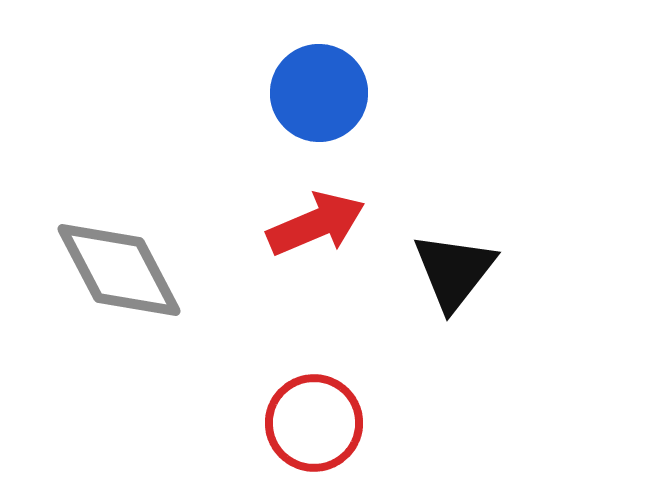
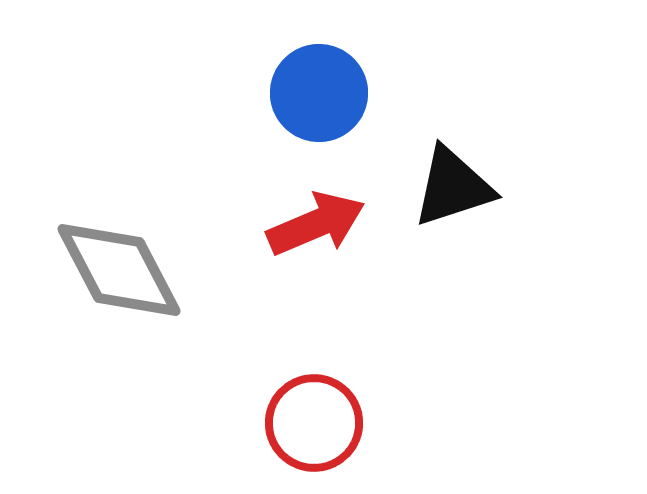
black triangle: moved 1 px left, 84 px up; rotated 34 degrees clockwise
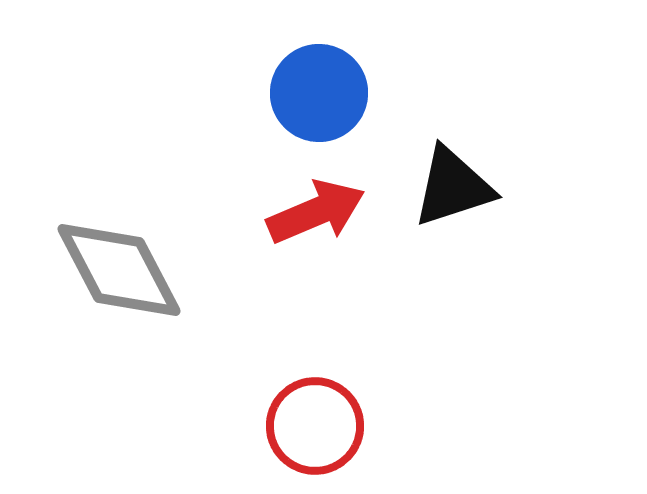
red arrow: moved 12 px up
red circle: moved 1 px right, 3 px down
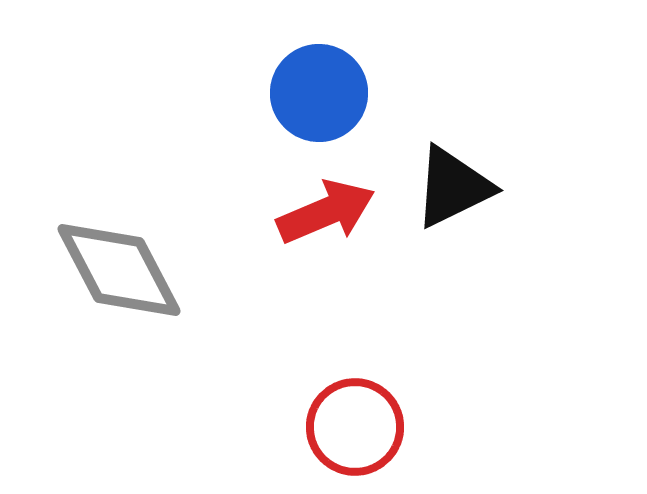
black triangle: rotated 8 degrees counterclockwise
red arrow: moved 10 px right
red circle: moved 40 px right, 1 px down
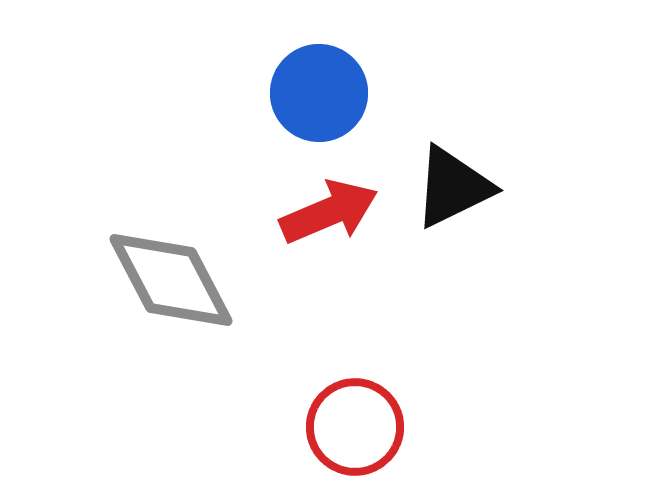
red arrow: moved 3 px right
gray diamond: moved 52 px right, 10 px down
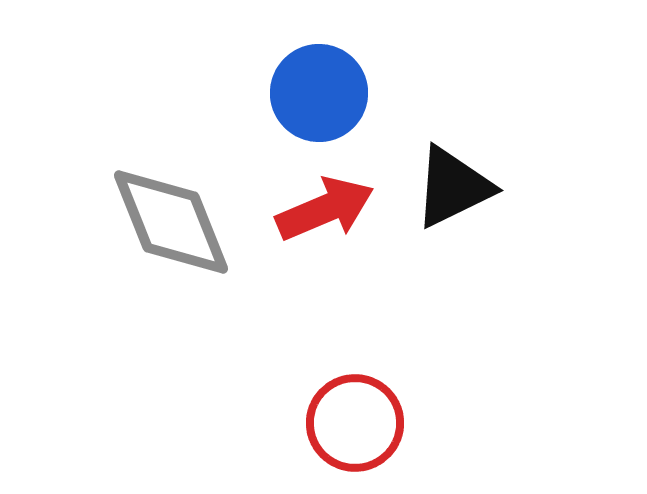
red arrow: moved 4 px left, 3 px up
gray diamond: moved 58 px up; rotated 6 degrees clockwise
red circle: moved 4 px up
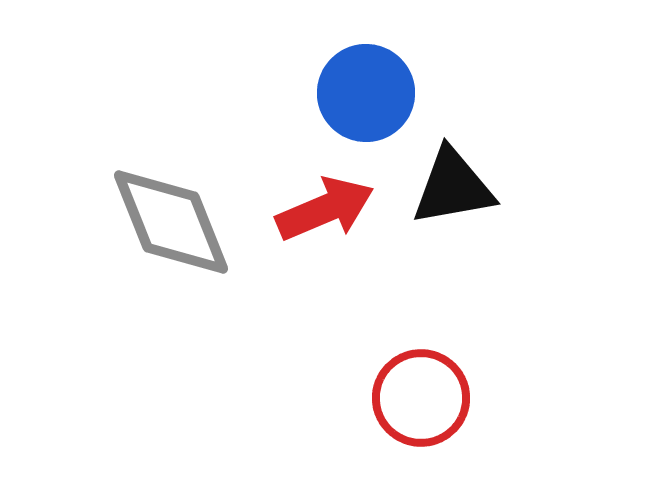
blue circle: moved 47 px right
black triangle: rotated 16 degrees clockwise
red circle: moved 66 px right, 25 px up
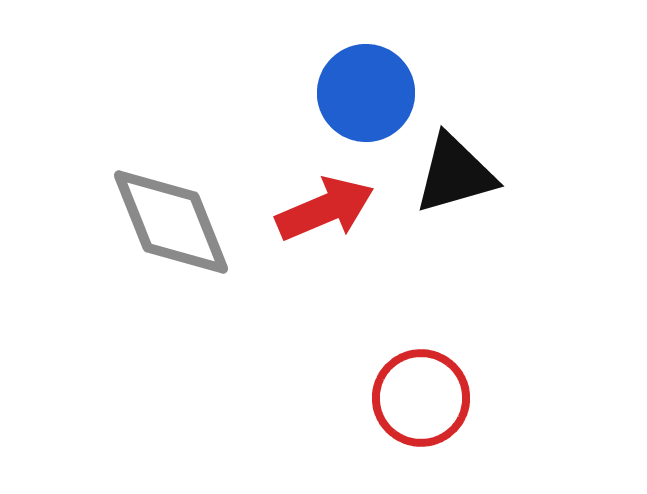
black triangle: moved 2 px right, 13 px up; rotated 6 degrees counterclockwise
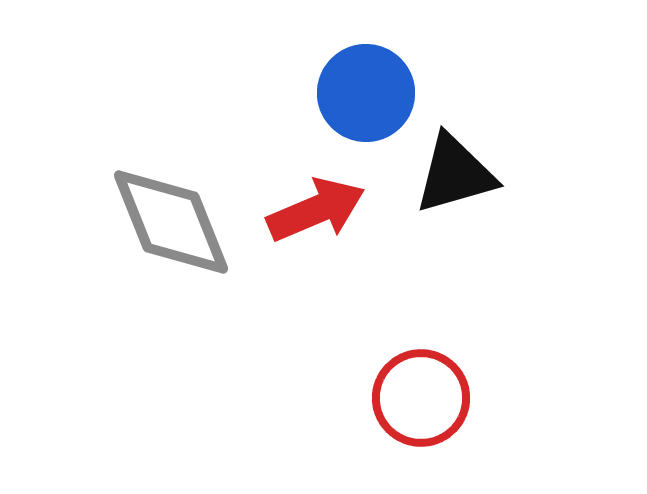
red arrow: moved 9 px left, 1 px down
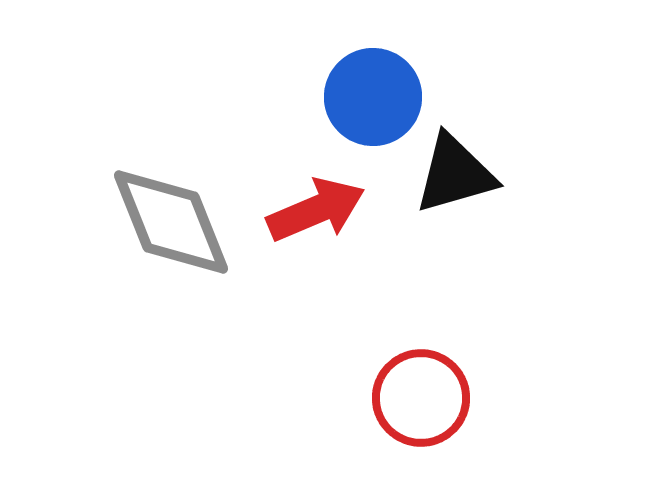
blue circle: moved 7 px right, 4 px down
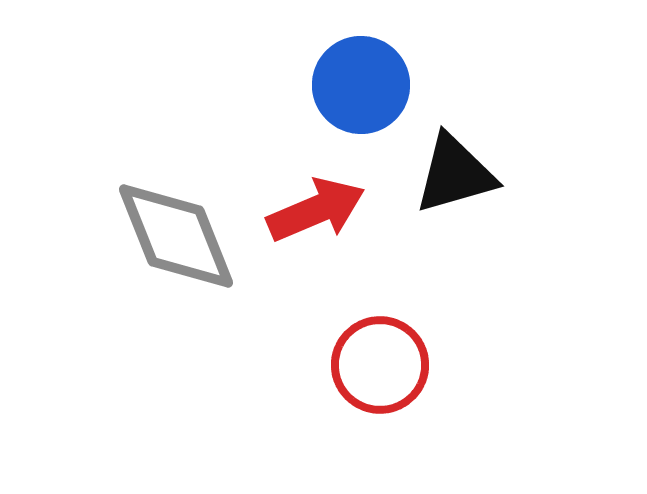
blue circle: moved 12 px left, 12 px up
gray diamond: moved 5 px right, 14 px down
red circle: moved 41 px left, 33 px up
